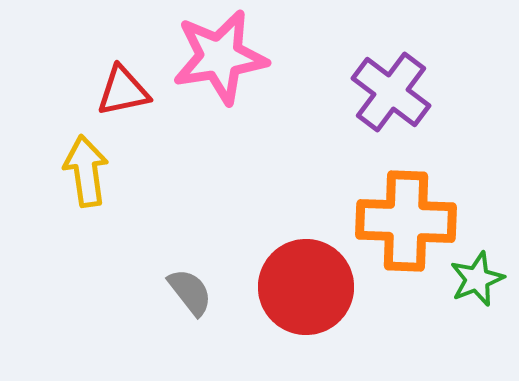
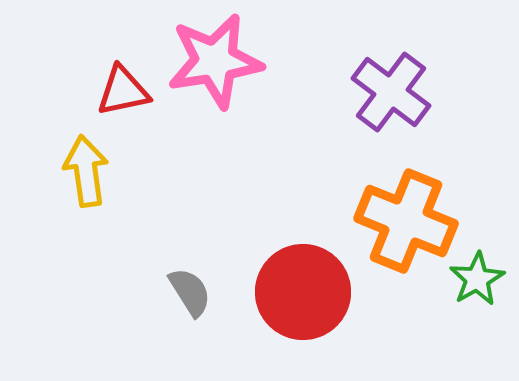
pink star: moved 5 px left, 4 px down
orange cross: rotated 20 degrees clockwise
green star: rotated 8 degrees counterclockwise
red circle: moved 3 px left, 5 px down
gray semicircle: rotated 6 degrees clockwise
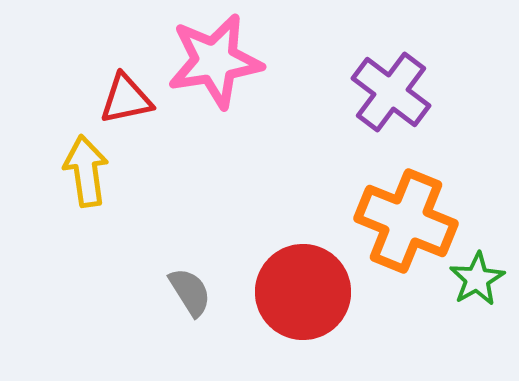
red triangle: moved 3 px right, 8 px down
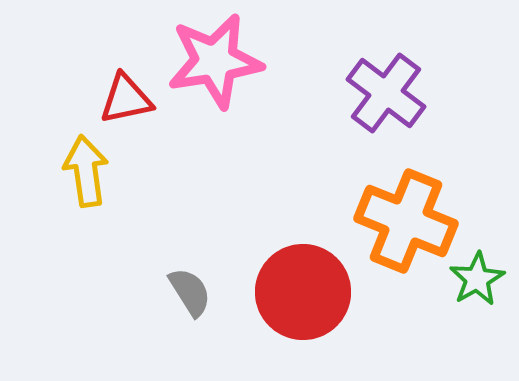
purple cross: moved 5 px left, 1 px down
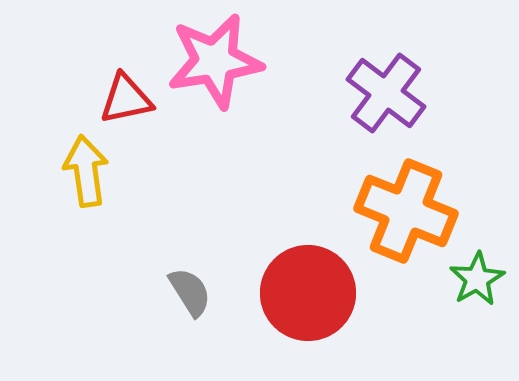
orange cross: moved 10 px up
red circle: moved 5 px right, 1 px down
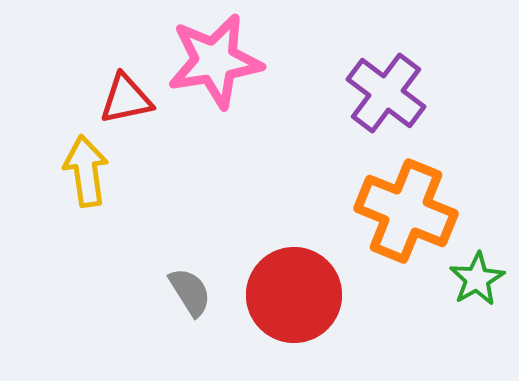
red circle: moved 14 px left, 2 px down
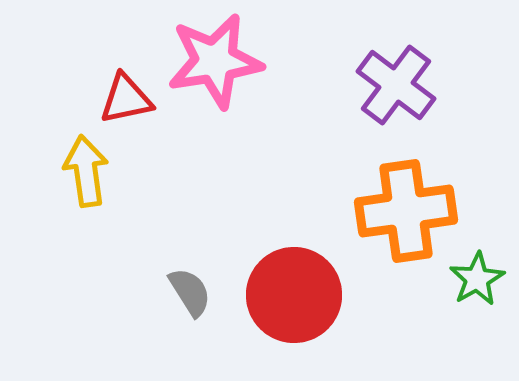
purple cross: moved 10 px right, 8 px up
orange cross: rotated 30 degrees counterclockwise
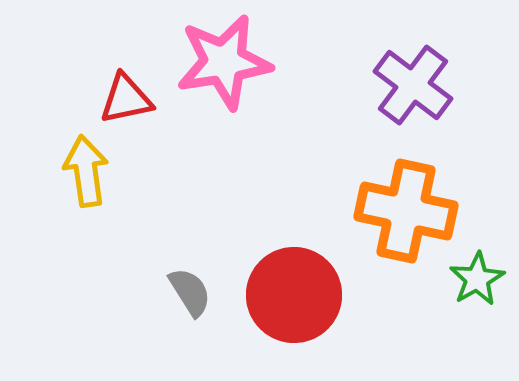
pink star: moved 9 px right, 1 px down
purple cross: moved 17 px right
orange cross: rotated 20 degrees clockwise
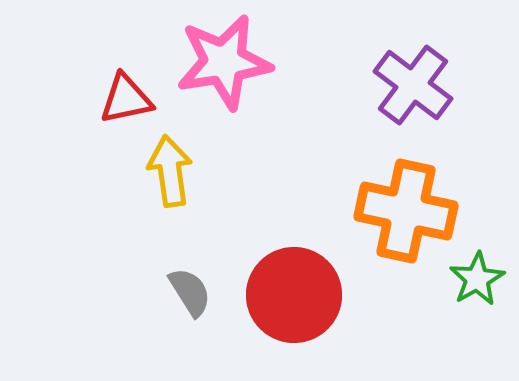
yellow arrow: moved 84 px right
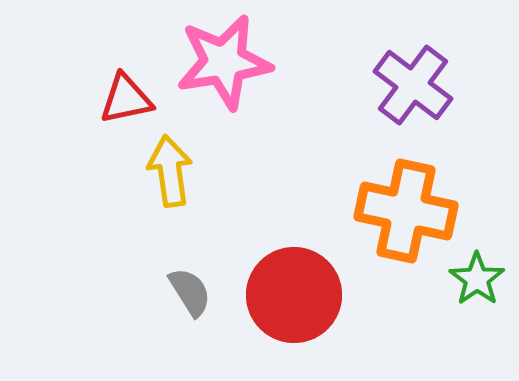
green star: rotated 6 degrees counterclockwise
